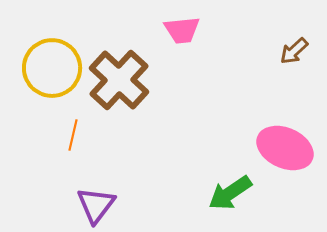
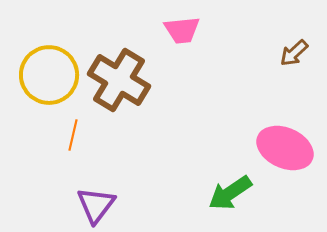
brown arrow: moved 2 px down
yellow circle: moved 3 px left, 7 px down
brown cross: rotated 12 degrees counterclockwise
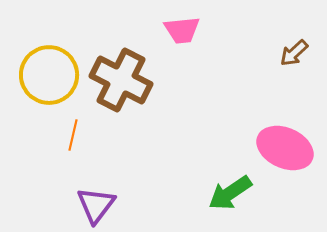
brown cross: moved 2 px right; rotated 4 degrees counterclockwise
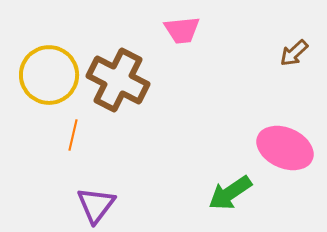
brown cross: moved 3 px left
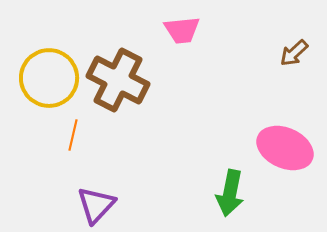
yellow circle: moved 3 px down
green arrow: rotated 45 degrees counterclockwise
purple triangle: rotated 6 degrees clockwise
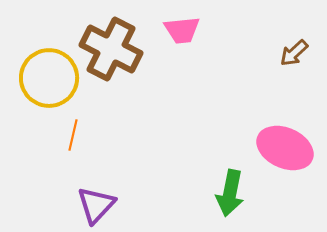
brown cross: moved 7 px left, 31 px up
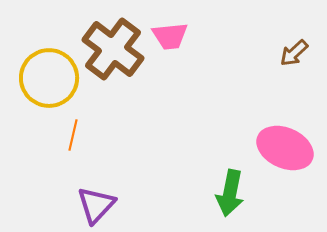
pink trapezoid: moved 12 px left, 6 px down
brown cross: moved 2 px right; rotated 10 degrees clockwise
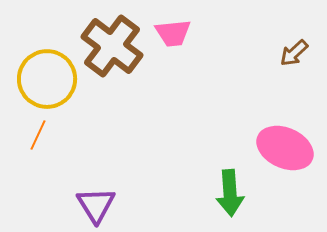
pink trapezoid: moved 3 px right, 3 px up
brown cross: moved 1 px left, 3 px up
yellow circle: moved 2 px left, 1 px down
orange line: moved 35 px left; rotated 12 degrees clockwise
green arrow: rotated 15 degrees counterclockwise
purple triangle: rotated 15 degrees counterclockwise
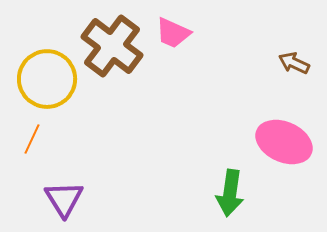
pink trapezoid: rotated 30 degrees clockwise
brown arrow: moved 10 px down; rotated 68 degrees clockwise
orange line: moved 6 px left, 4 px down
pink ellipse: moved 1 px left, 6 px up
green arrow: rotated 12 degrees clockwise
purple triangle: moved 32 px left, 6 px up
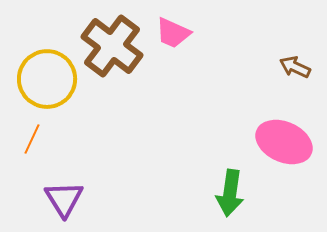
brown arrow: moved 1 px right, 4 px down
